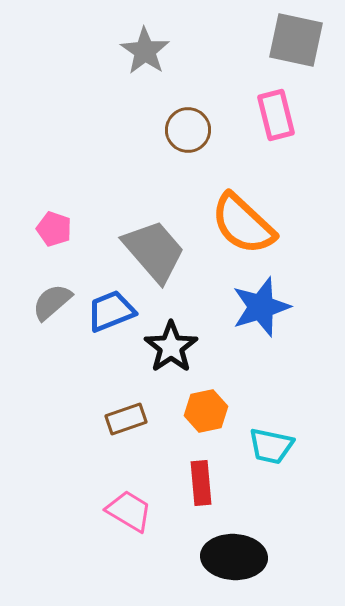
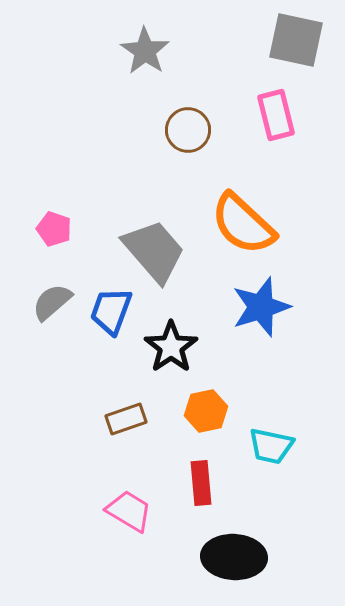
blue trapezoid: rotated 48 degrees counterclockwise
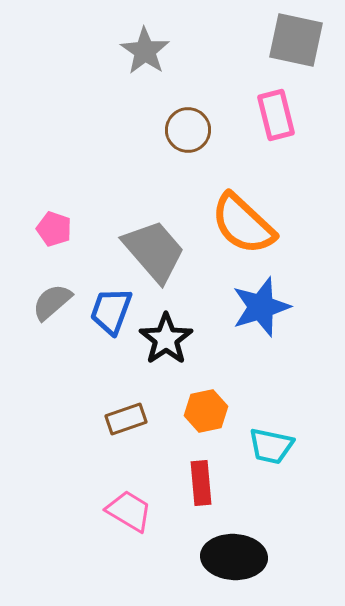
black star: moved 5 px left, 8 px up
